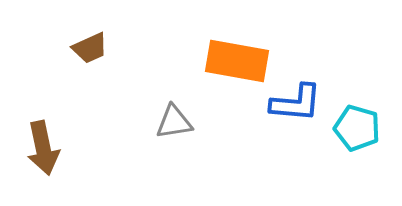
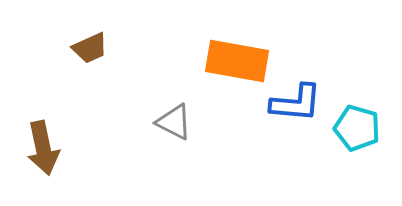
gray triangle: rotated 36 degrees clockwise
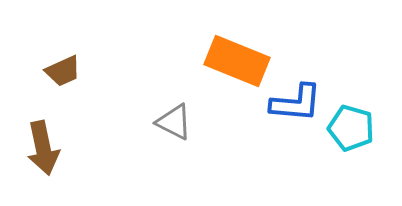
brown trapezoid: moved 27 px left, 23 px down
orange rectangle: rotated 12 degrees clockwise
cyan pentagon: moved 6 px left
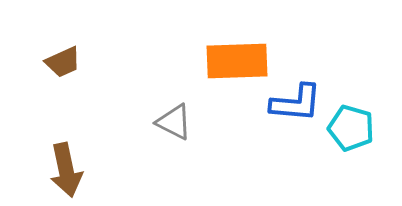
orange rectangle: rotated 24 degrees counterclockwise
brown trapezoid: moved 9 px up
brown arrow: moved 23 px right, 22 px down
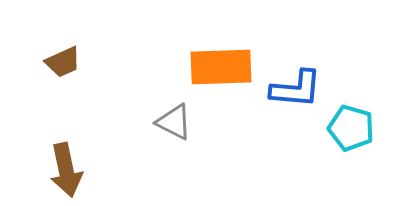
orange rectangle: moved 16 px left, 6 px down
blue L-shape: moved 14 px up
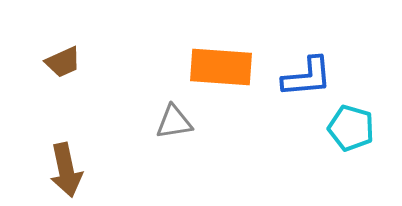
orange rectangle: rotated 6 degrees clockwise
blue L-shape: moved 11 px right, 12 px up; rotated 10 degrees counterclockwise
gray triangle: rotated 36 degrees counterclockwise
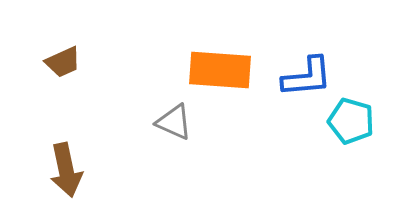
orange rectangle: moved 1 px left, 3 px down
gray triangle: rotated 33 degrees clockwise
cyan pentagon: moved 7 px up
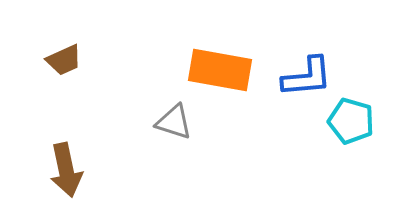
brown trapezoid: moved 1 px right, 2 px up
orange rectangle: rotated 6 degrees clockwise
gray triangle: rotated 6 degrees counterclockwise
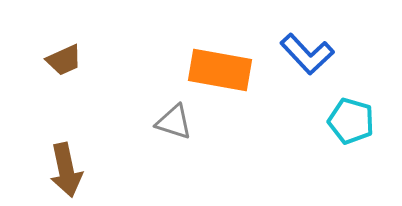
blue L-shape: moved 23 px up; rotated 52 degrees clockwise
